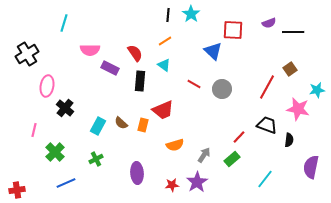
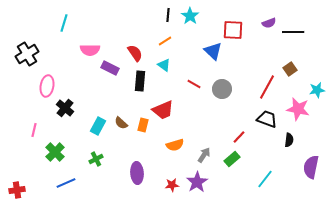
cyan star at (191, 14): moved 1 px left, 2 px down
black trapezoid at (267, 125): moved 6 px up
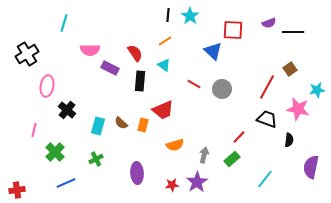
black cross at (65, 108): moved 2 px right, 2 px down
cyan rectangle at (98, 126): rotated 12 degrees counterclockwise
gray arrow at (204, 155): rotated 21 degrees counterclockwise
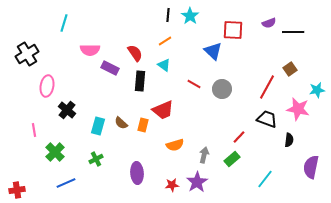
pink line at (34, 130): rotated 24 degrees counterclockwise
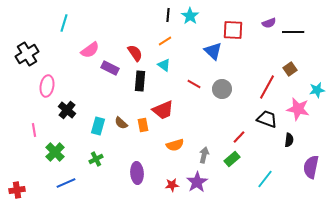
pink semicircle at (90, 50): rotated 36 degrees counterclockwise
orange rectangle at (143, 125): rotated 24 degrees counterclockwise
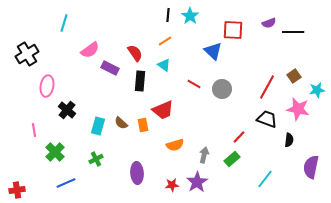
brown square at (290, 69): moved 4 px right, 7 px down
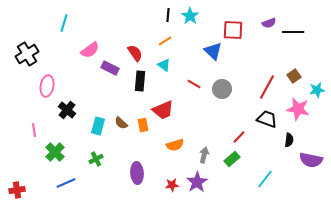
purple semicircle at (311, 167): moved 7 px up; rotated 90 degrees counterclockwise
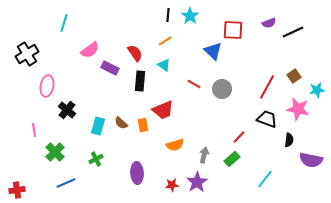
black line at (293, 32): rotated 25 degrees counterclockwise
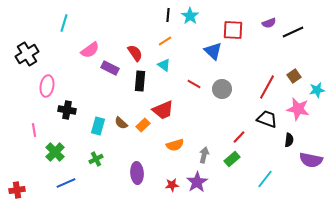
black cross at (67, 110): rotated 30 degrees counterclockwise
orange rectangle at (143, 125): rotated 56 degrees clockwise
